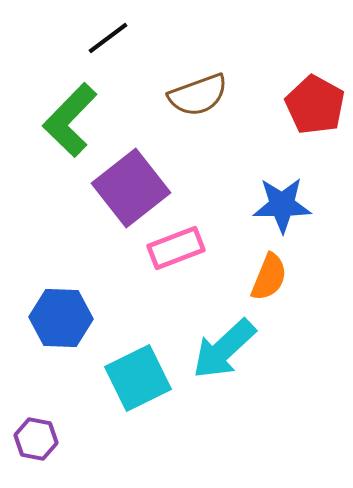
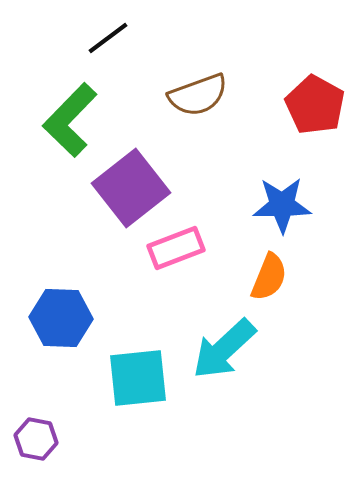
cyan square: rotated 20 degrees clockwise
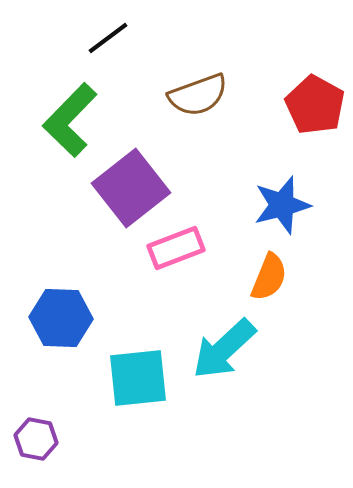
blue star: rotated 14 degrees counterclockwise
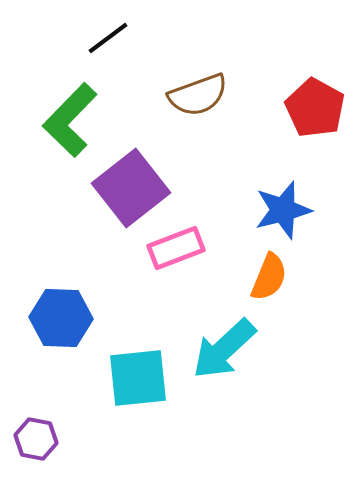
red pentagon: moved 3 px down
blue star: moved 1 px right, 5 px down
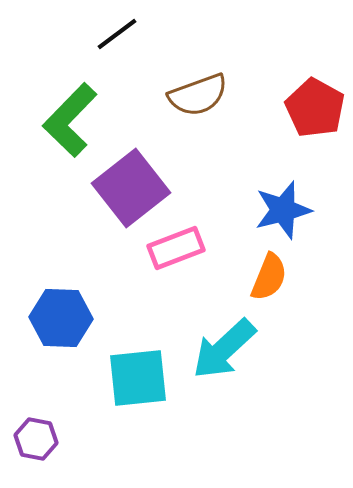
black line: moved 9 px right, 4 px up
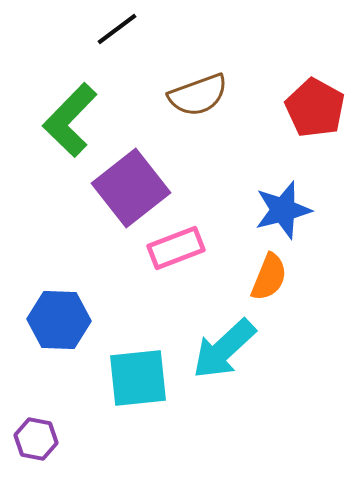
black line: moved 5 px up
blue hexagon: moved 2 px left, 2 px down
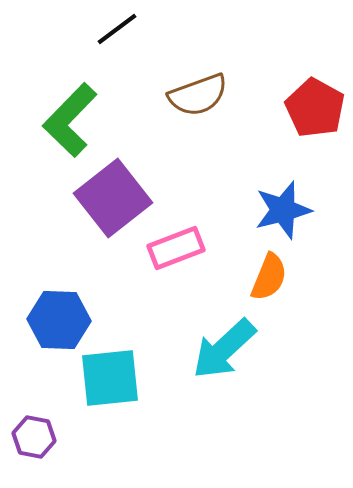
purple square: moved 18 px left, 10 px down
cyan square: moved 28 px left
purple hexagon: moved 2 px left, 2 px up
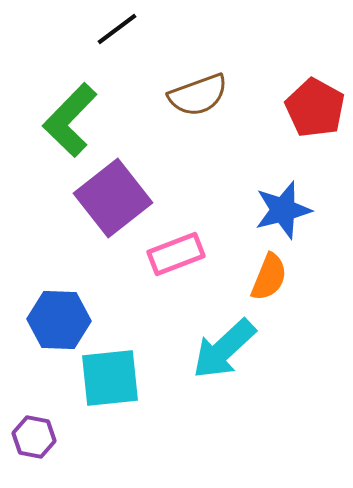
pink rectangle: moved 6 px down
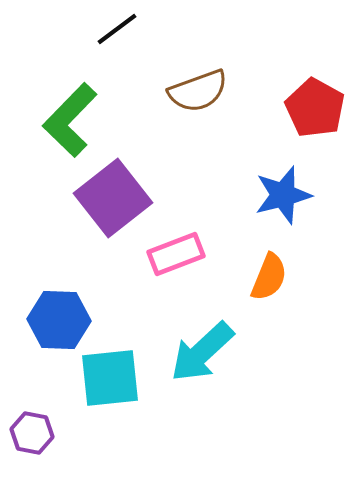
brown semicircle: moved 4 px up
blue star: moved 15 px up
cyan arrow: moved 22 px left, 3 px down
purple hexagon: moved 2 px left, 4 px up
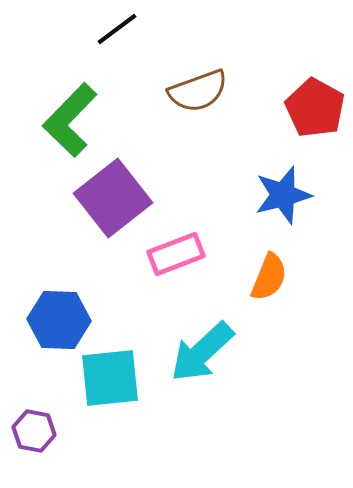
purple hexagon: moved 2 px right, 2 px up
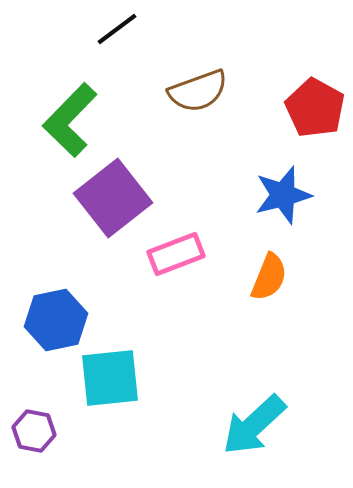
blue hexagon: moved 3 px left; rotated 14 degrees counterclockwise
cyan arrow: moved 52 px right, 73 px down
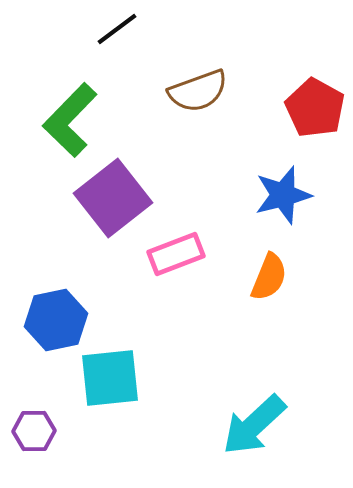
purple hexagon: rotated 12 degrees counterclockwise
